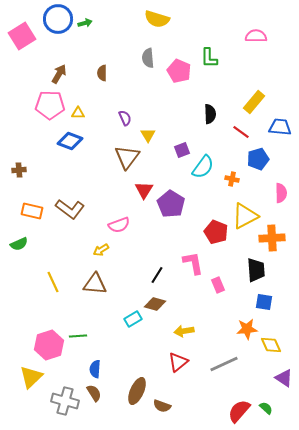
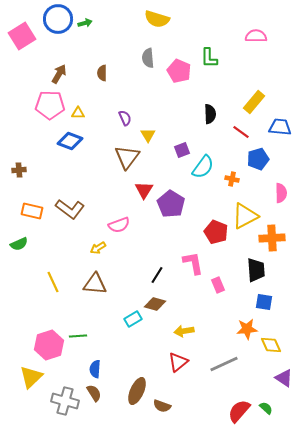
yellow arrow at (101, 250): moved 3 px left, 2 px up
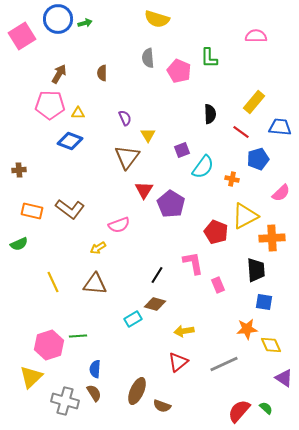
pink semicircle at (281, 193): rotated 48 degrees clockwise
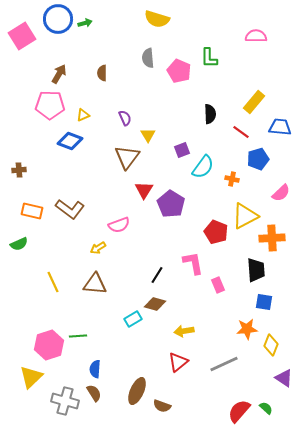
yellow triangle at (78, 113): moved 5 px right, 2 px down; rotated 24 degrees counterclockwise
yellow diamond at (271, 345): rotated 45 degrees clockwise
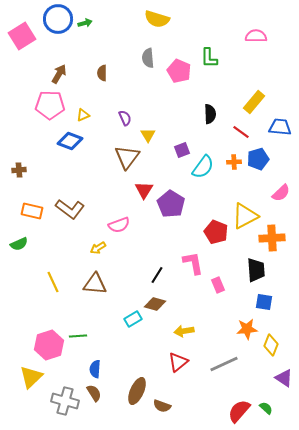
orange cross at (232, 179): moved 2 px right, 17 px up; rotated 16 degrees counterclockwise
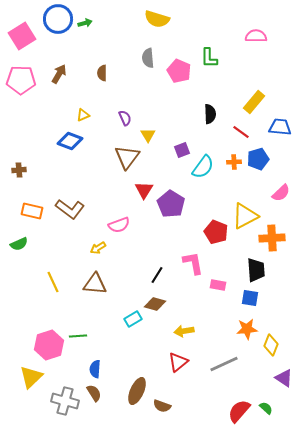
pink pentagon at (50, 105): moved 29 px left, 25 px up
pink rectangle at (218, 285): rotated 56 degrees counterclockwise
blue square at (264, 302): moved 14 px left, 4 px up
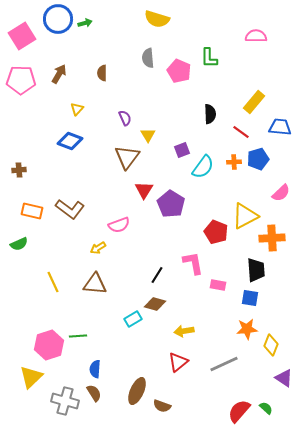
yellow triangle at (83, 115): moved 6 px left, 6 px up; rotated 24 degrees counterclockwise
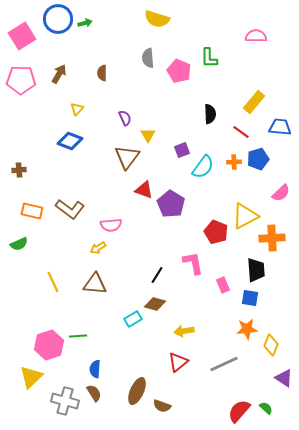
red triangle at (144, 190): rotated 42 degrees counterclockwise
pink semicircle at (119, 225): moved 8 px left; rotated 15 degrees clockwise
pink rectangle at (218, 285): moved 5 px right; rotated 56 degrees clockwise
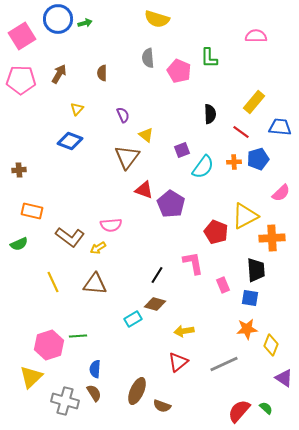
purple semicircle at (125, 118): moved 2 px left, 3 px up
yellow triangle at (148, 135): moved 2 px left; rotated 21 degrees counterclockwise
brown L-shape at (70, 209): moved 28 px down
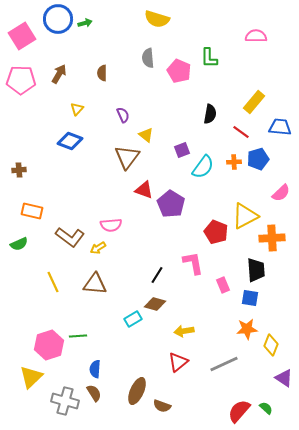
black semicircle at (210, 114): rotated 12 degrees clockwise
